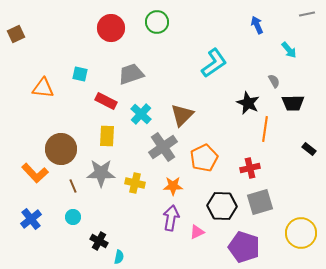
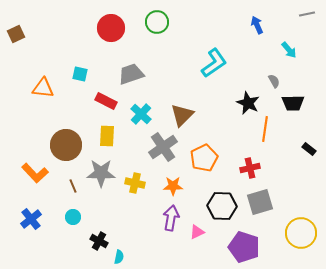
brown circle: moved 5 px right, 4 px up
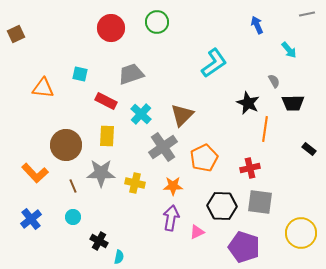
gray square: rotated 24 degrees clockwise
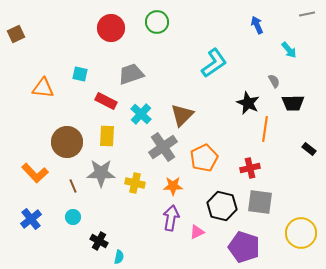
brown circle: moved 1 px right, 3 px up
black hexagon: rotated 12 degrees clockwise
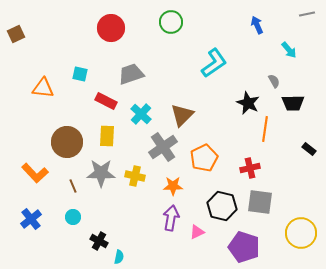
green circle: moved 14 px right
yellow cross: moved 7 px up
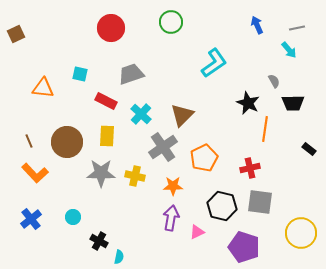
gray line: moved 10 px left, 14 px down
brown line: moved 44 px left, 45 px up
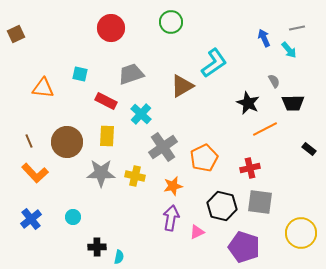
blue arrow: moved 7 px right, 13 px down
brown triangle: moved 29 px up; rotated 15 degrees clockwise
orange line: rotated 55 degrees clockwise
orange star: rotated 12 degrees counterclockwise
black cross: moved 2 px left, 6 px down; rotated 30 degrees counterclockwise
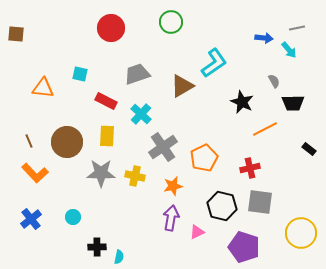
brown square: rotated 30 degrees clockwise
blue arrow: rotated 120 degrees clockwise
gray trapezoid: moved 6 px right
black star: moved 6 px left, 1 px up
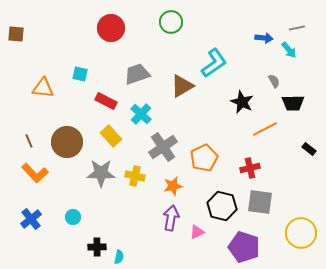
yellow rectangle: moved 4 px right; rotated 45 degrees counterclockwise
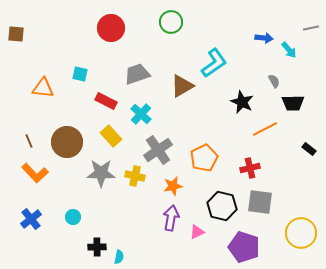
gray line: moved 14 px right
gray cross: moved 5 px left, 3 px down
